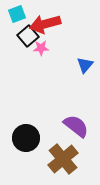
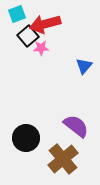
blue triangle: moved 1 px left, 1 px down
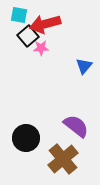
cyan square: moved 2 px right, 1 px down; rotated 30 degrees clockwise
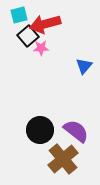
cyan square: rotated 24 degrees counterclockwise
purple semicircle: moved 5 px down
black circle: moved 14 px right, 8 px up
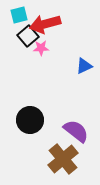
blue triangle: rotated 24 degrees clockwise
black circle: moved 10 px left, 10 px up
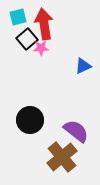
cyan square: moved 1 px left, 2 px down
red arrow: moved 1 px left; rotated 96 degrees clockwise
black square: moved 1 px left, 3 px down
blue triangle: moved 1 px left
brown cross: moved 1 px left, 2 px up
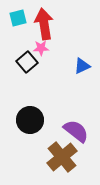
cyan square: moved 1 px down
black square: moved 23 px down
blue triangle: moved 1 px left
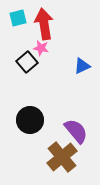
pink star: rotated 14 degrees clockwise
purple semicircle: rotated 12 degrees clockwise
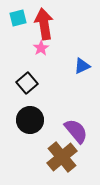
pink star: rotated 28 degrees clockwise
black square: moved 21 px down
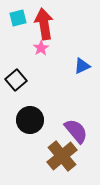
black square: moved 11 px left, 3 px up
brown cross: moved 1 px up
